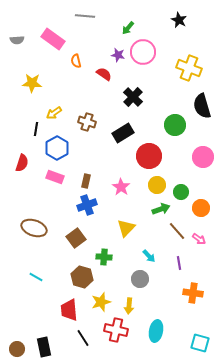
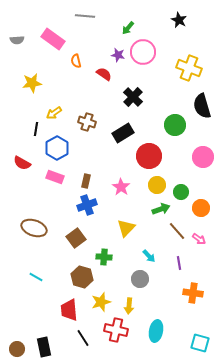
yellow star at (32, 83): rotated 12 degrees counterclockwise
red semicircle at (22, 163): rotated 102 degrees clockwise
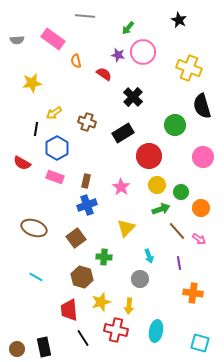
cyan arrow at (149, 256): rotated 24 degrees clockwise
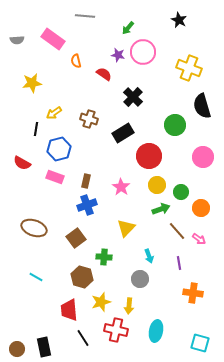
brown cross at (87, 122): moved 2 px right, 3 px up
blue hexagon at (57, 148): moved 2 px right, 1 px down; rotated 15 degrees clockwise
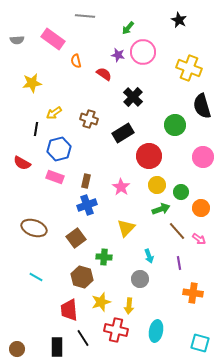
black rectangle at (44, 347): moved 13 px right; rotated 12 degrees clockwise
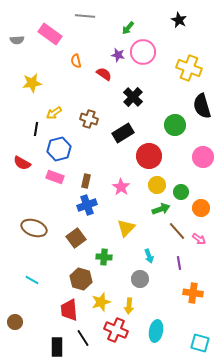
pink rectangle at (53, 39): moved 3 px left, 5 px up
cyan line at (36, 277): moved 4 px left, 3 px down
brown hexagon at (82, 277): moved 1 px left, 2 px down
red cross at (116, 330): rotated 10 degrees clockwise
brown circle at (17, 349): moved 2 px left, 27 px up
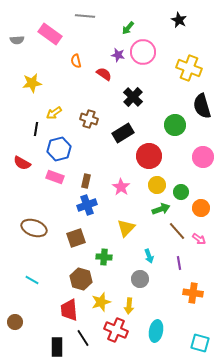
brown square at (76, 238): rotated 18 degrees clockwise
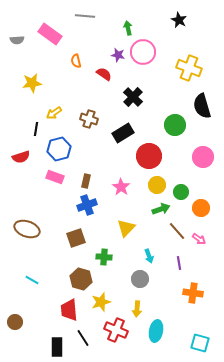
green arrow at (128, 28): rotated 128 degrees clockwise
red semicircle at (22, 163): moved 1 px left, 6 px up; rotated 48 degrees counterclockwise
brown ellipse at (34, 228): moved 7 px left, 1 px down
yellow arrow at (129, 306): moved 8 px right, 3 px down
